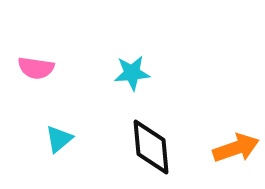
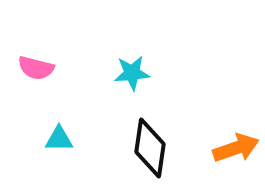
pink semicircle: rotated 6 degrees clockwise
cyan triangle: rotated 40 degrees clockwise
black diamond: moved 1 px left, 1 px down; rotated 14 degrees clockwise
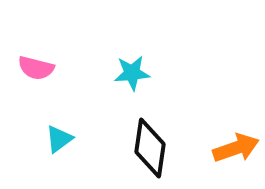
cyan triangle: rotated 36 degrees counterclockwise
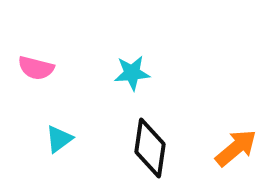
orange arrow: rotated 21 degrees counterclockwise
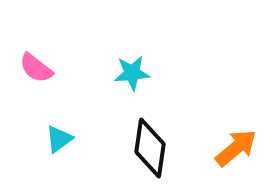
pink semicircle: rotated 24 degrees clockwise
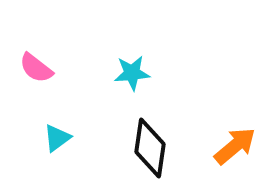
cyan triangle: moved 2 px left, 1 px up
orange arrow: moved 1 px left, 2 px up
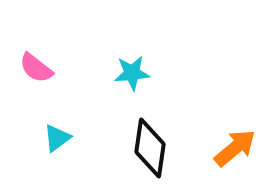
orange arrow: moved 2 px down
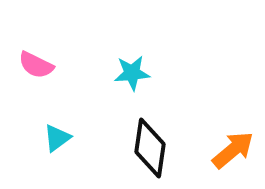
pink semicircle: moved 3 px up; rotated 12 degrees counterclockwise
orange arrow: moved 2 px left, 2 px down
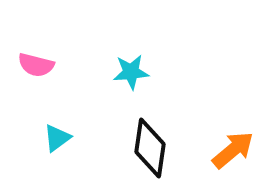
pink semicircle: rotated 12 degrees counterclockwise
cyan star: moved 1 px left, 1 px up
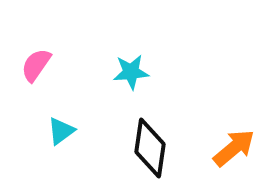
pink semicircle: rotated 111 degrees clockwise
cyan triangle: moved 4 px right, 7 px up
orange arrow: moved 1 px right, 2 px up
